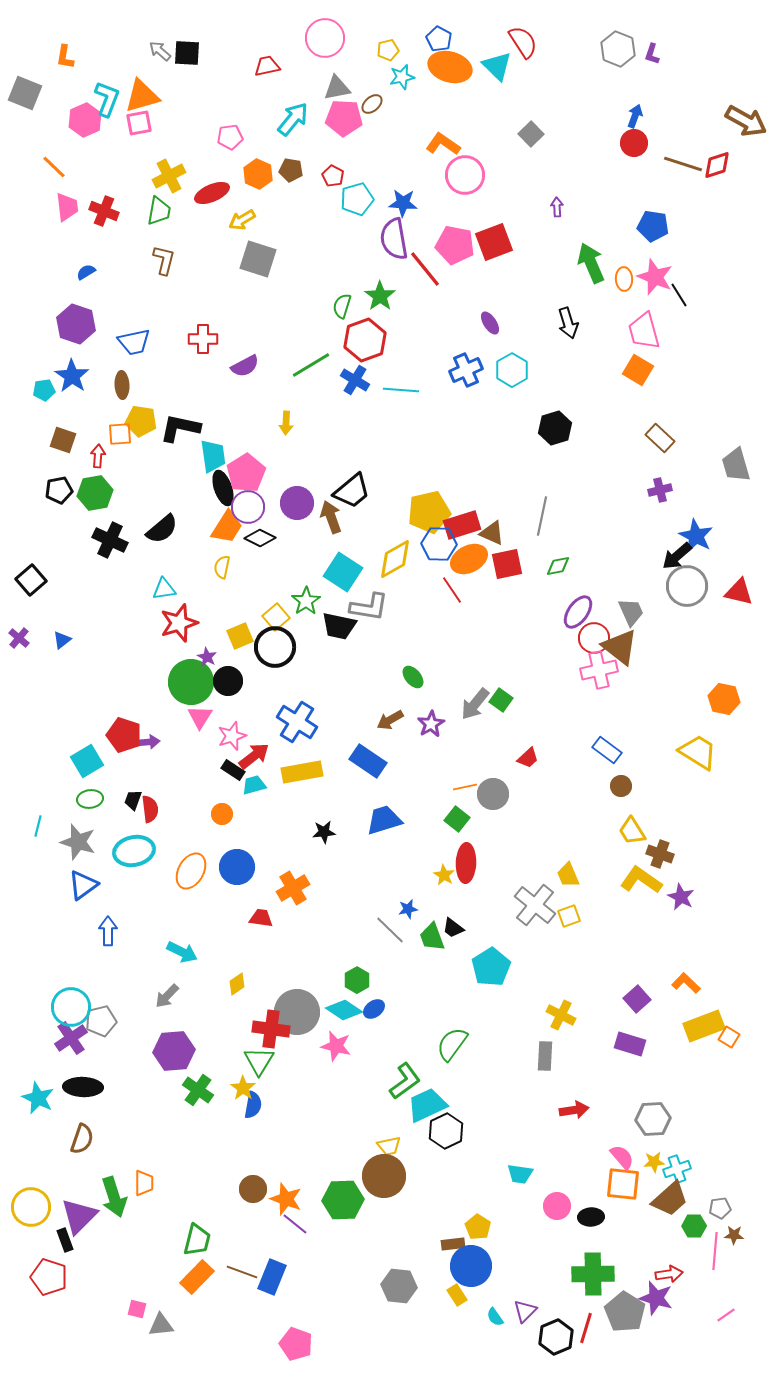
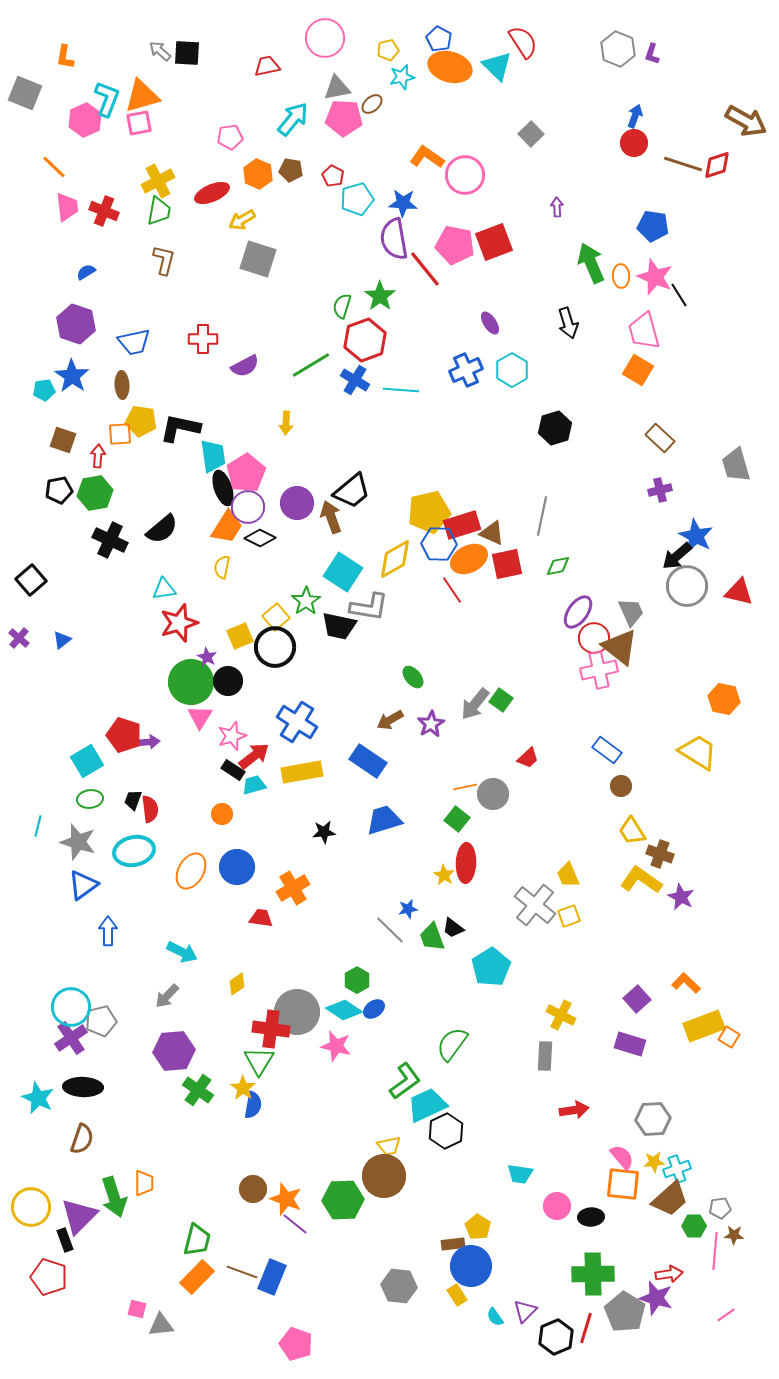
orange L-shape at (443, 144): moved 16 px left, 13 px down
yellow cross at (169, 176): moved 11 px left, 5 px down
orange ellipse at (624, 279): moved 3 px left, 3 px up
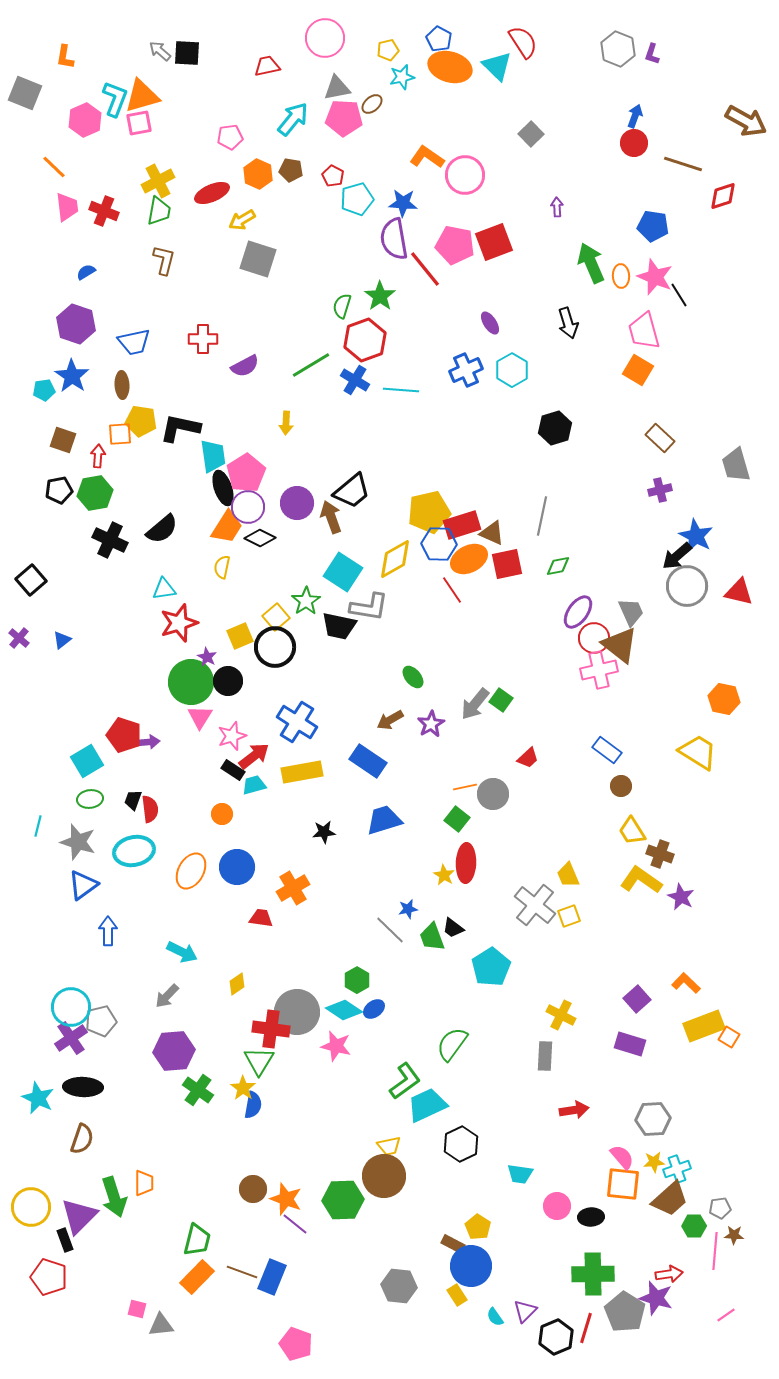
cyan L-shape at (107, 99): moved 8 px right
red diamond at (717, 165): moved 6 px right, 31 px down
brown triangle at (620, 647): moved 2 px up
black hexagon at (446, 1131): moved 15 px right, 13 px down
brown rectangle at (453, 1244): rotated 35 degrees clockwise
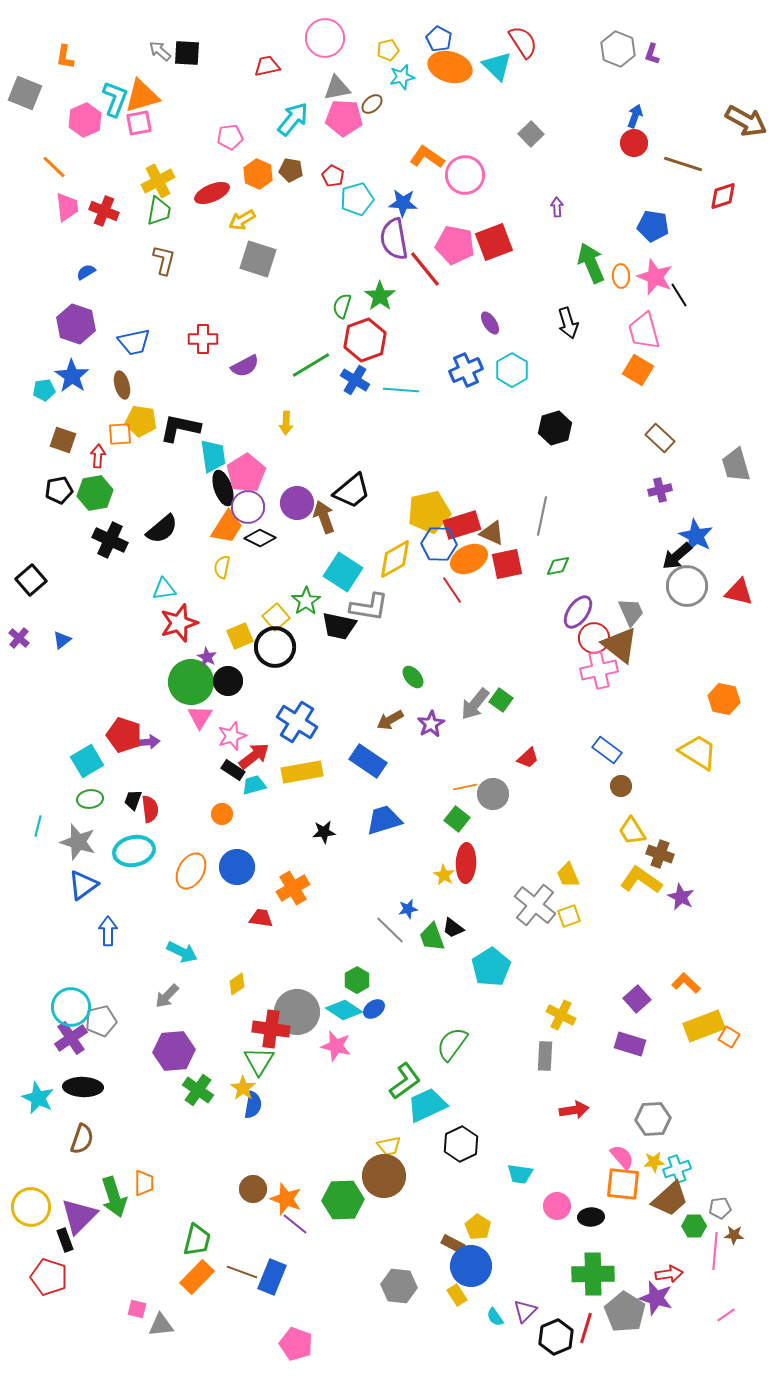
brown ellipse at (122, 385): rotated 12 degrees counterclockwise
brown arrow at (331, 517): moved 7 px left
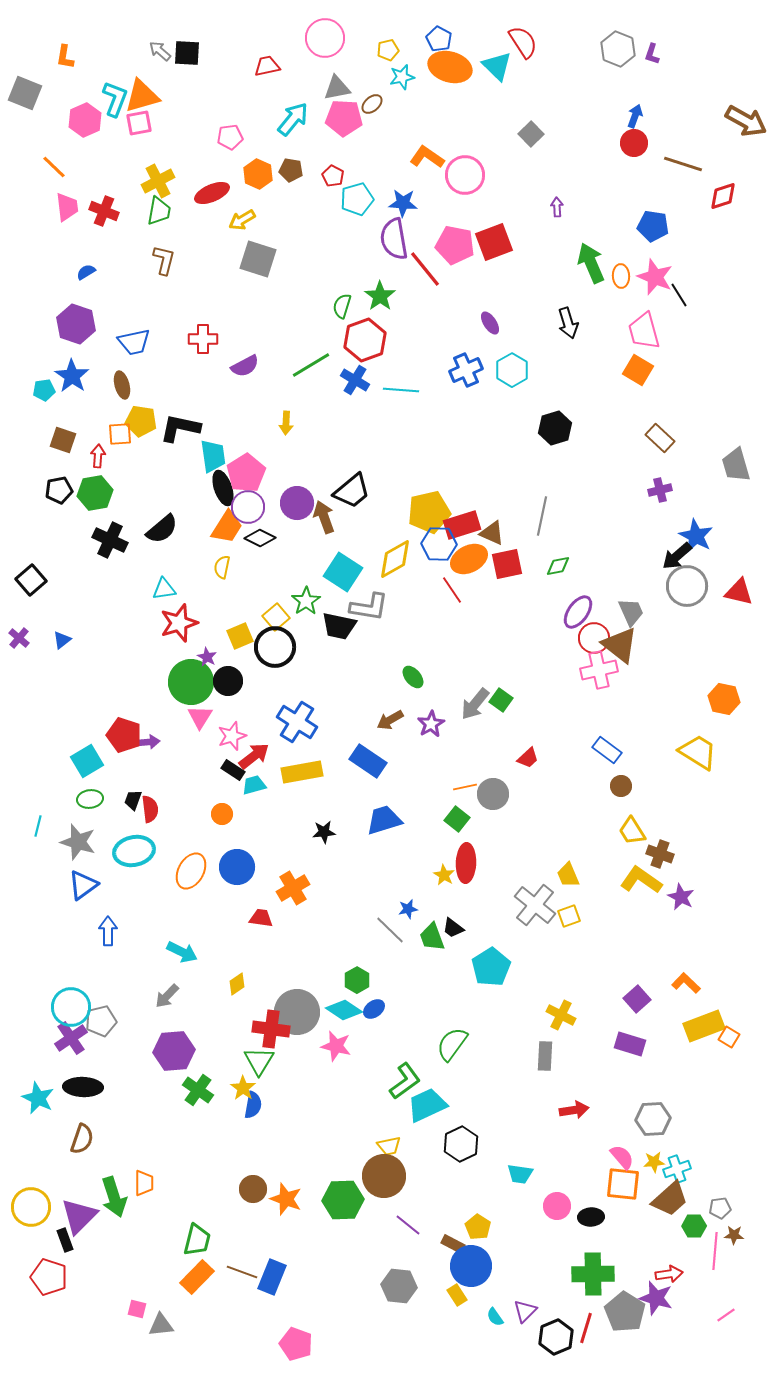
purple line at (295, 1224): moved 113 px right, 1 px down
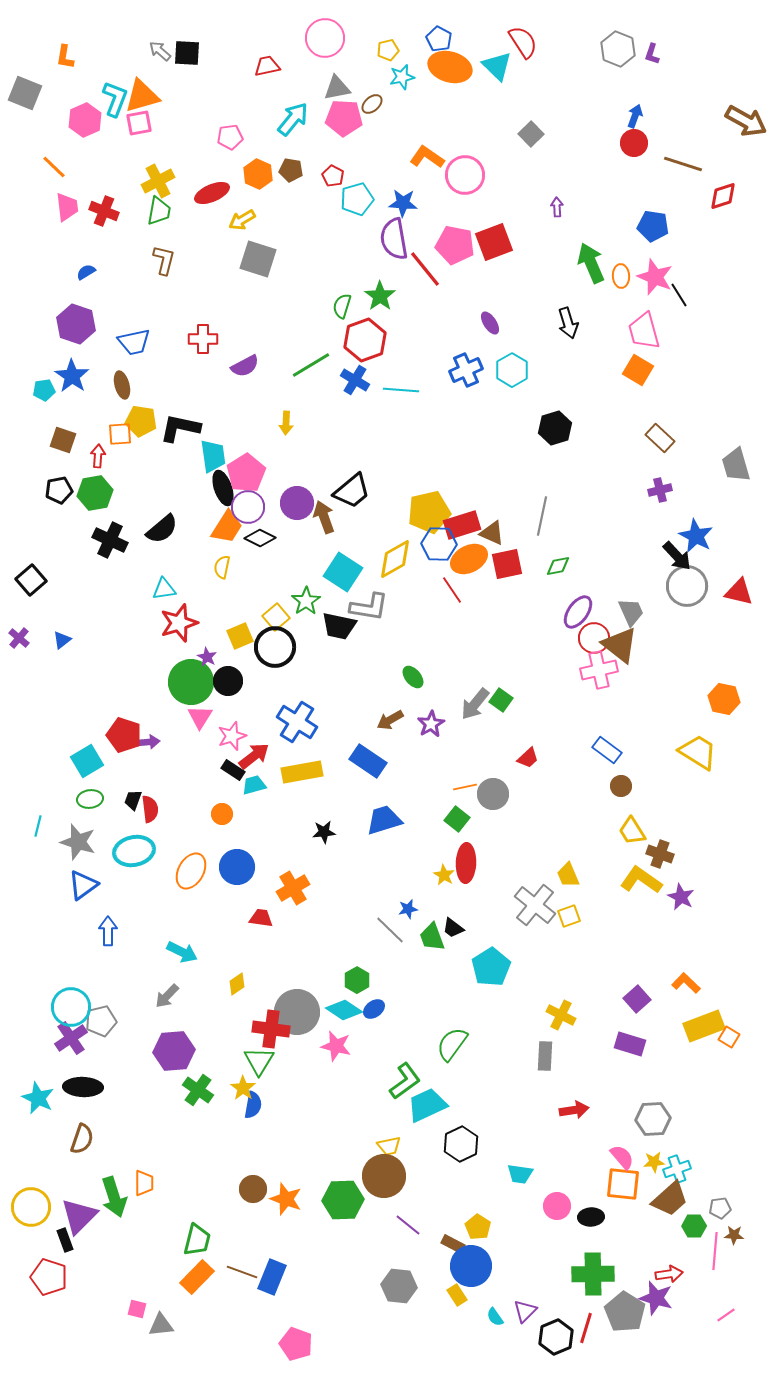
black arrow at (677, 556): rotated 92 degrees counterclockwise
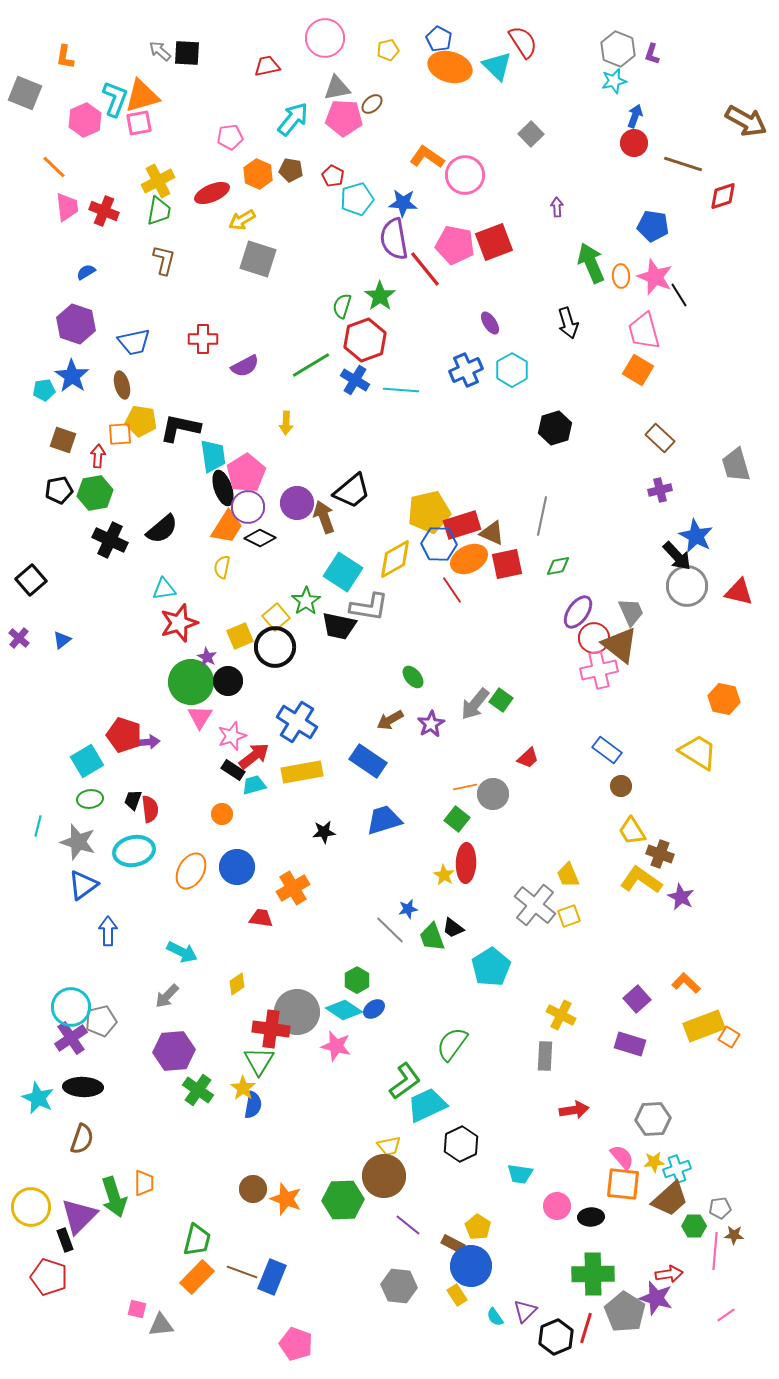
cyan star at (402, 77): moved 212 px right, 4 px down
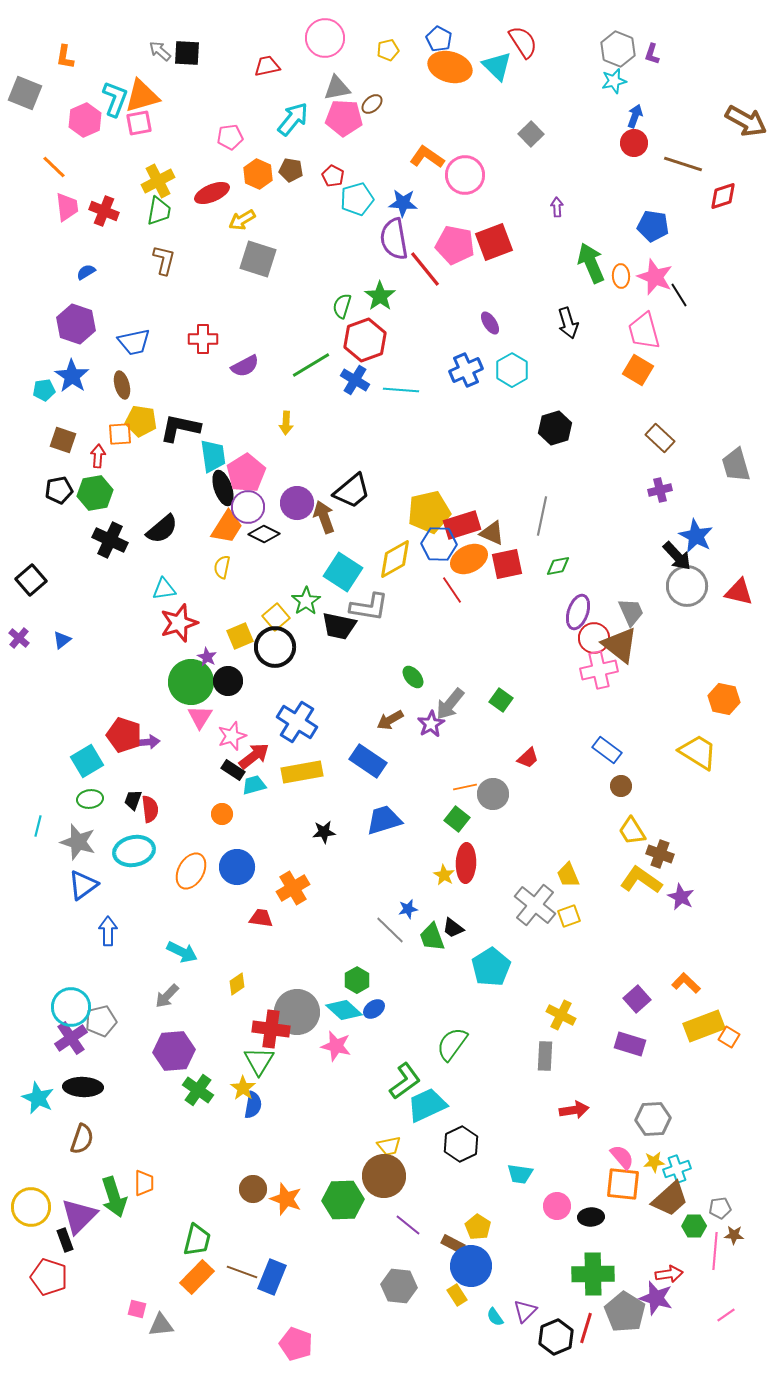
black diamond at (260, 538): moved 4 px right, 4 px up
purple ellipse at (578, 612): rotated 16 degrees counterclockwise
gray arrow at (475, 704): moved 25 px left
cyan diamond at (344, 1010): rotated 9 degrees clockwise
